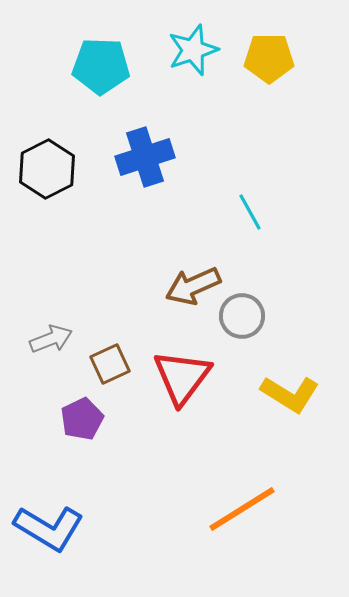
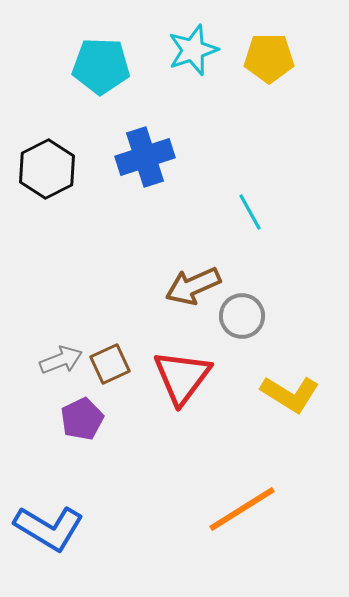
gray arrow: moved 10 px right, 21 px down
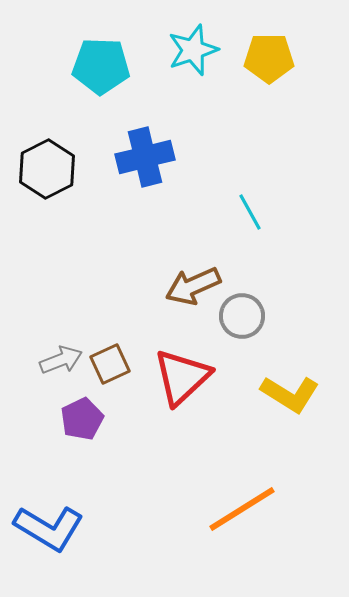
blue cross: rotated 4 degrees clockwise
red triangle: rotated 10 degrees clockwise
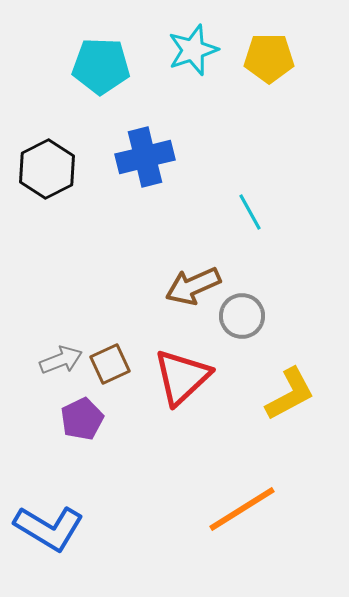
yellow L-shape: rotated 60 degrees counterclockwise
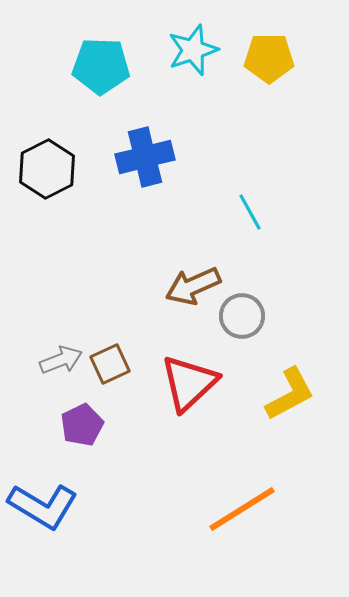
red triangle: moved 7 px right, 6 px down
purple pentagon: moved 6 px down
blue L-shape: moved 6 px left, 22 px up
